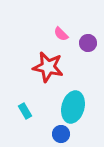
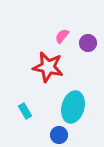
pink semicircle: moved 1 px right, 2 px down; rotated 84 degrees clockwise
blue circle: moved 2 px left, 1 px down
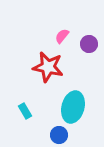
purple circle: moved 1 px right, 1 px down
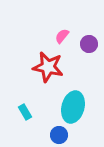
cyan rectangle: moved 1 px down
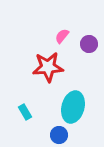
red star: rotated 16 degrees counterclockwise
